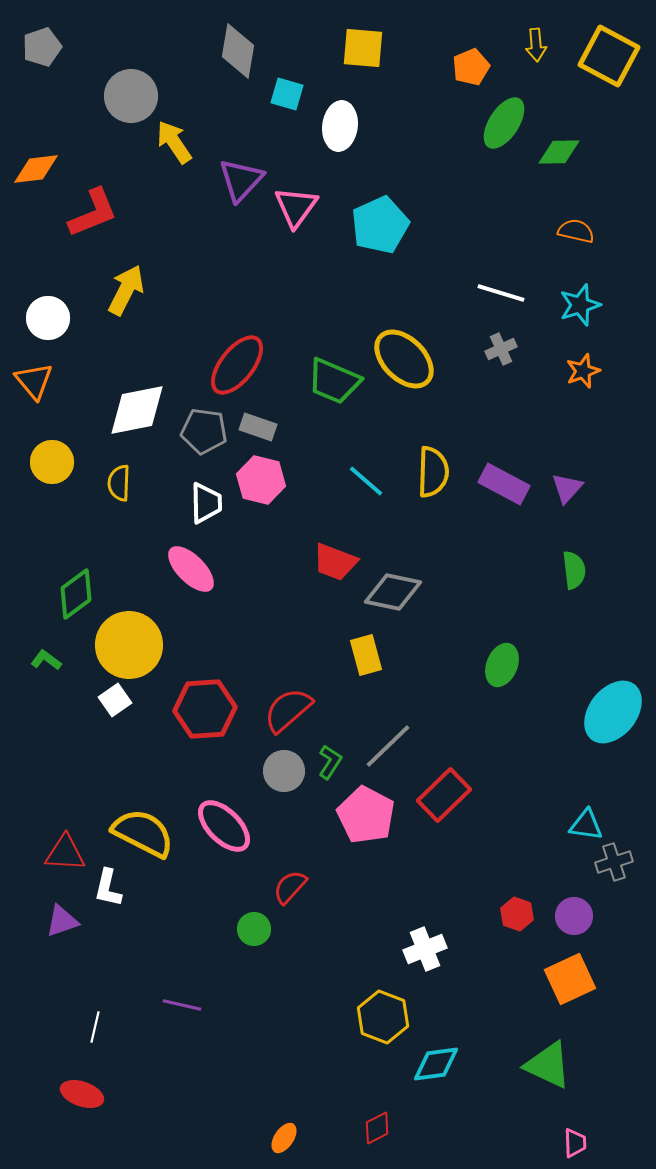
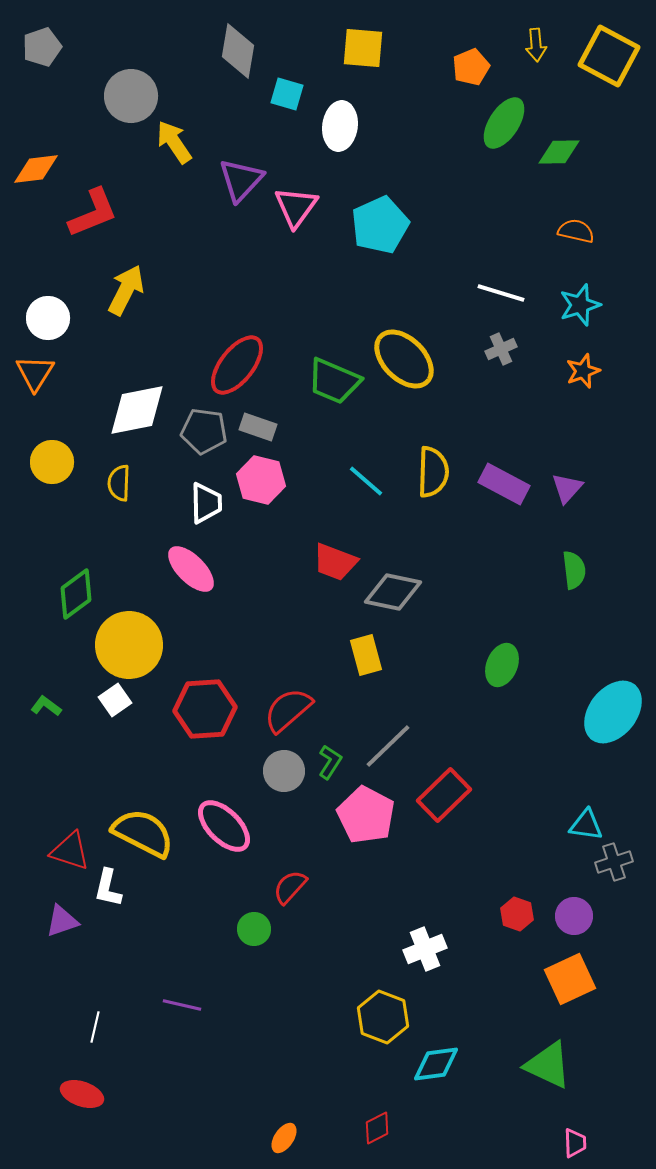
orange triangle at (34, 381): moved 1 px right, 8 px up; rotated 12 degrees clockwise
green L-shape at (46, 660): moved 46 px down
red triangle at (65, 853): moved 5 px right, 2 px up; rotated 15 degrees clockwise
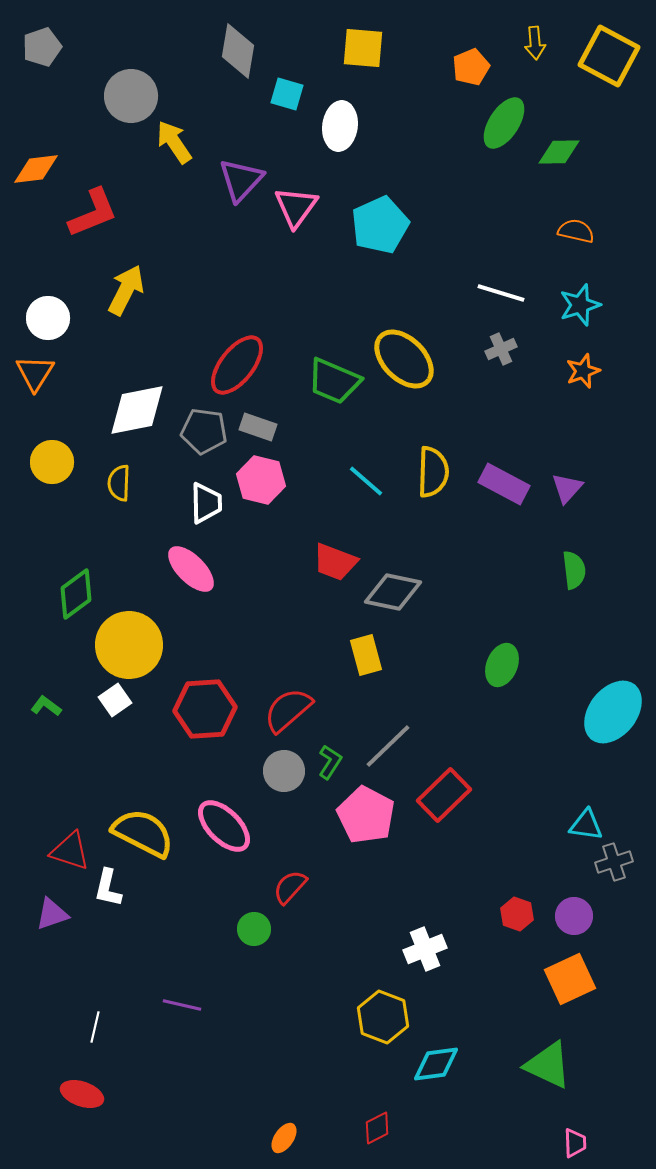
yellow arrow at (536, 45): moved 1 px left, 2 px up
purple triangle at (62, 921): moved 10 px left, 7 px up
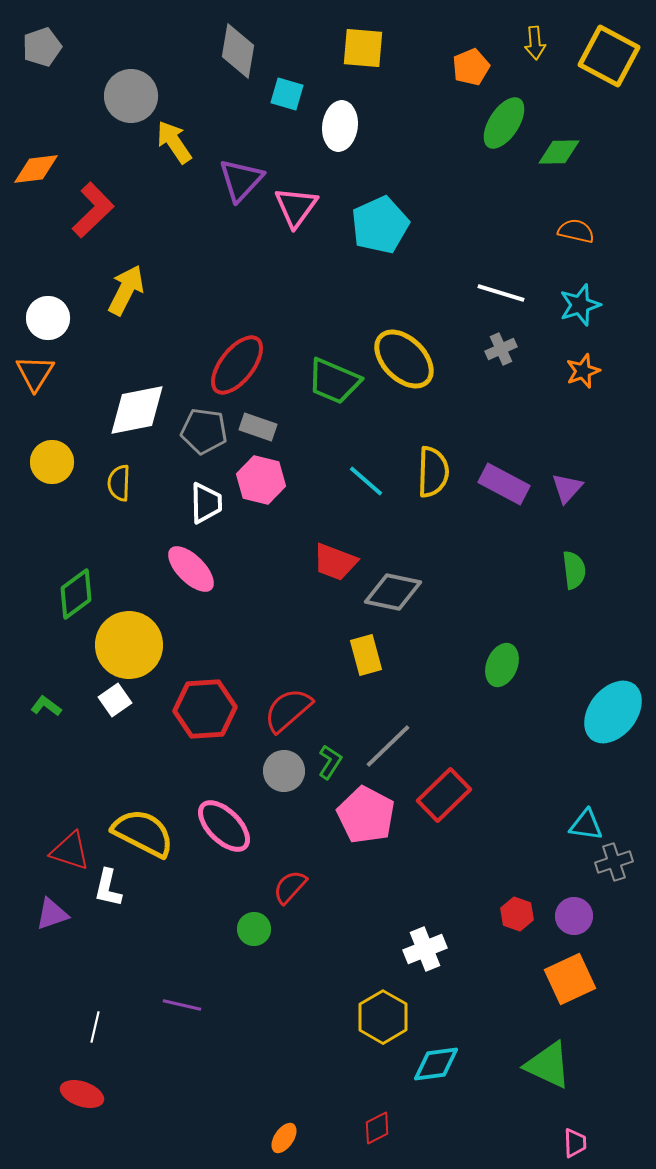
red L-shape at (93, 213): moved 3 px up; rotated 22 degrees counterclockwise
yellow hexagon at (383, 1017): rotated 9 degrees clockwise
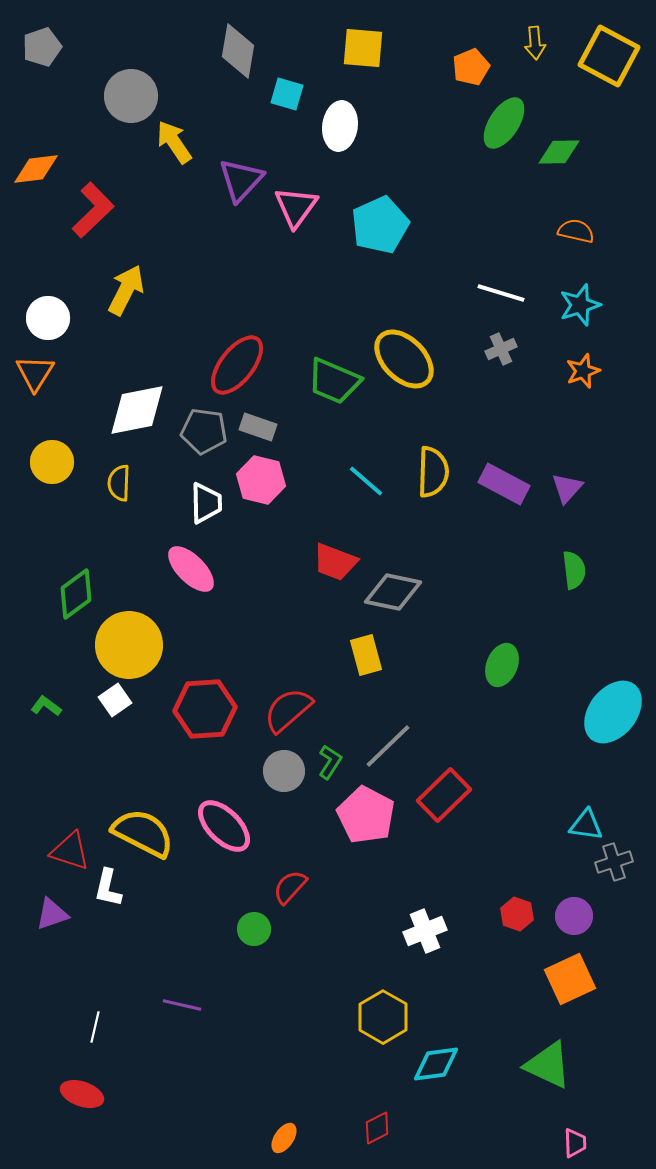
white cross at (425, 949): moved 18 px up
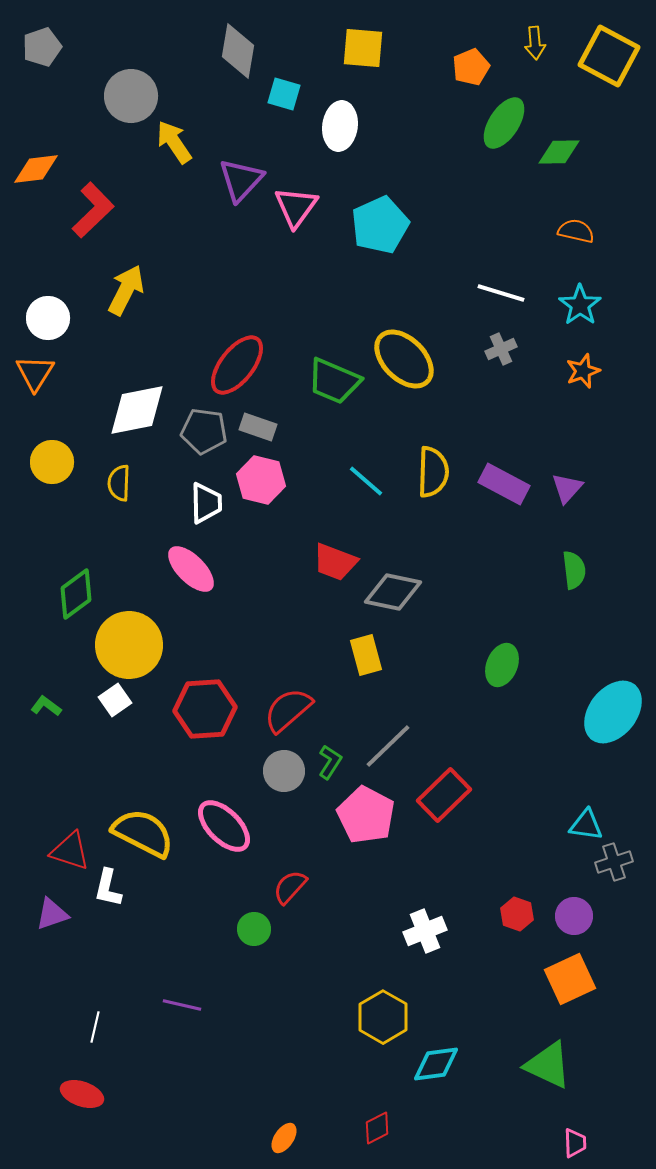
cyan square at (287, 94): moved 3 px left
cyan star at (580, 305): rotated 18 degrees counterclockwise
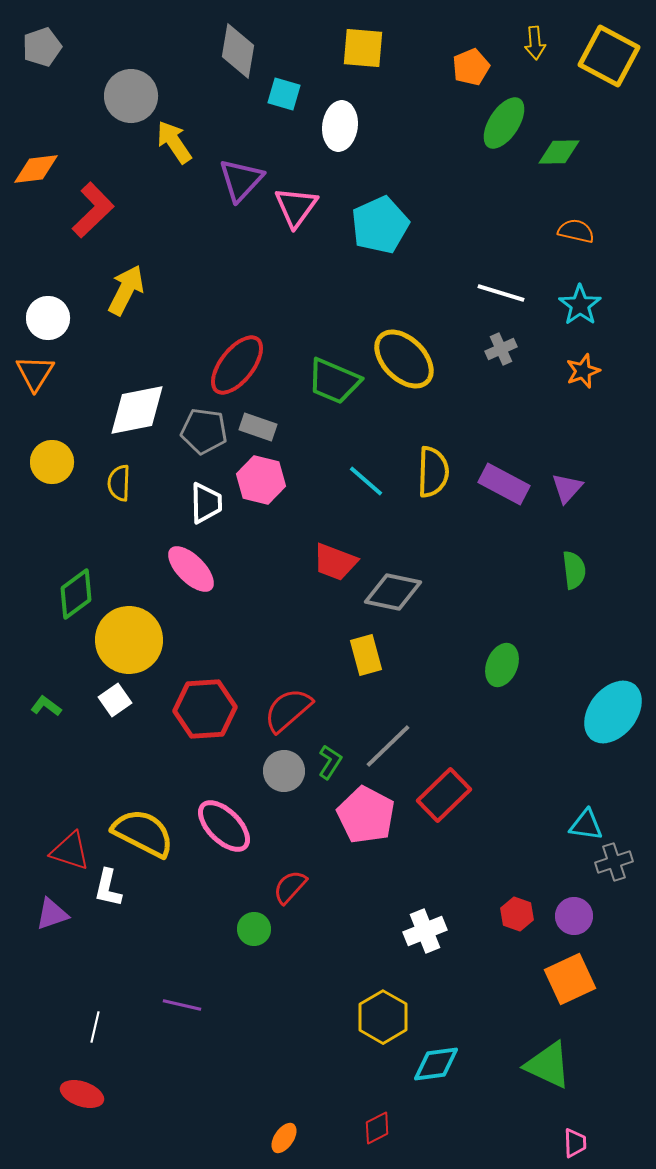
yellow circle at (129, 645): moved 5 px up
